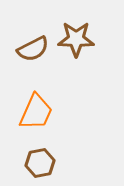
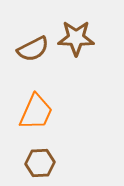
brown star: moved 1 px up
brown hexagon: rotated 8 degrees clockwise
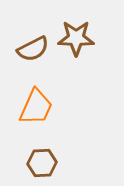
orange trapezoid: moved 5 px up
brown hexagon: moved 2 px right
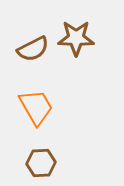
orange trapezoid: rotated 54 degrees counterclockwise
brown hexagon: moved 1 px left
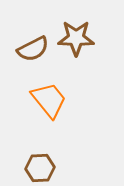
orange trapezoid: moved 13 px right, 7 px up; rotated 9 degrees counterclockwise
brown hexagon: moved 1 px left, 5 px down
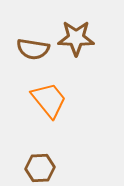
brown semicircle: rotated 36 degrees clockwise
